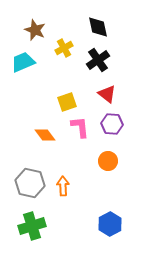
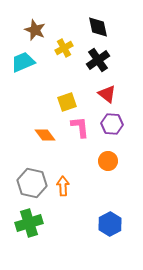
gray hexagon: moved 2 px right
green cross: moved 3 px left, 3 px up
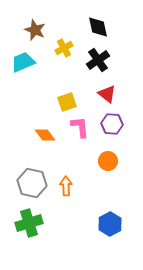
orange arrow: moved 3 px right
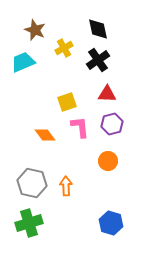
black diamond: moved 2 px down
red triangle: rotated 36 degrees counterclockwise
purple hexagon: rotated 20 degrees counterclockwise
blue hexagon: moved 1 px right, 1 px up; rotated 15 degrees counterclockwise
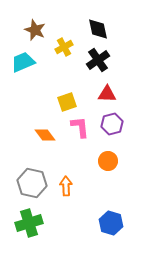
yellow cross: moved 1 px up
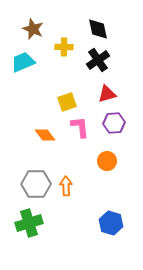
brown star: moved 2 px left, 1 px up
yellow cross: rotated 30 degrees clockwise
red triangle: rotated 18 degrees counterclockwise
purple hexagon: moved 2 px right, 1 px up; rotated 10 degrees clockwise
orange circle: moved 1 px left
gray hexagon: moved 4 px right, 1 px down; rotated 12 degrees counterclockwise
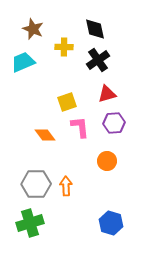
black diamond: moved 3 px left
green cross: moved 1 px right
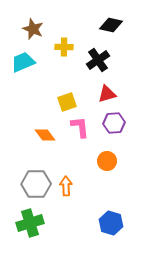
black diamond: moved 16 px right, 4 px up; rotated 65 degrees counterclockwise
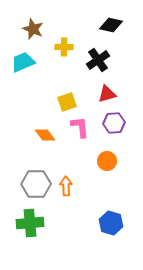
green cross: rotated 12 degrees clockwise
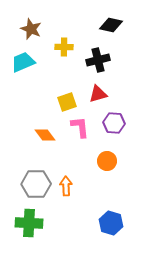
brown star: moved 2 px left
black cross: rotated 20 degrees clockwise
red triangle: moved 9 px left
purple hexagon: rotated 10 degrees clockwise
green cross: moved 1 px left; rotated 8 degrees clockwise
